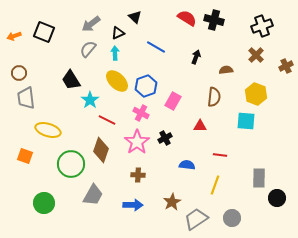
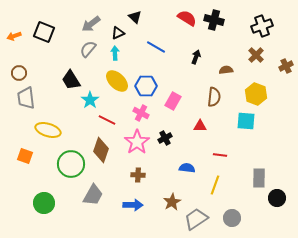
blue hexagon at (146, 86): rotated 20 degrees clockwise
blue semicircle at (187, 165): moved 3 px down
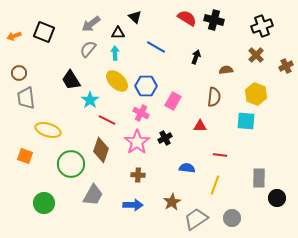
black triangle at (118, 33): rotated 24 degrees clockwise
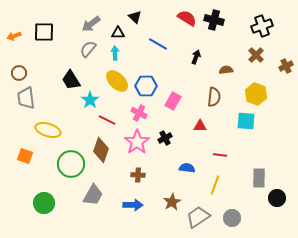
black square at (44, 32): rotated 20 degrees counterclockwise
blue line at (156, 47): moved 2 px right, 3 px up
pink cross at (141, 113): moved 2 px left
gray trapezoid at (196, 219): moved 2 px right, 2 px up
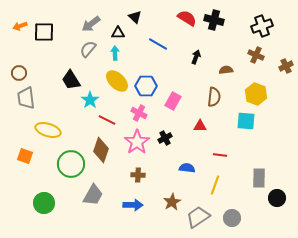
orange arrow at (14, 36): moved 6 px right, 10 px up
brown cross at (256, 55): rotated 21 degrees counterclockwise
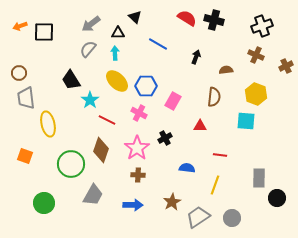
yellow ellipse at (48, 130): moved 6 px up; rotated 60 degrees clockwise
pink star at (137, 142): moved 6 px down
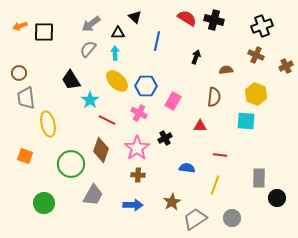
blue line at (158, 44): moved 1 px left, 3 px up; rotated 72 degrees clockwise
gray trapezoid at (198, 217): moved 3 px left, 2 px down
